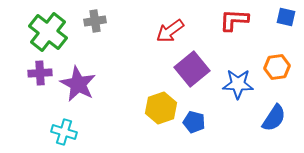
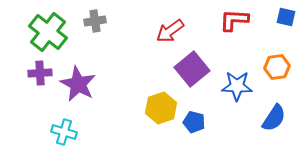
blue star: moved 1 px left, 2 px down
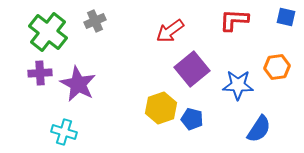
gray cross: rotated 15 degrees counterclockwise
blue star: moved 1 px right, 1 px up
blue semicircle: moved 15 px left, 11 px down
blue pentagon: moved 2 px left, 3 px up
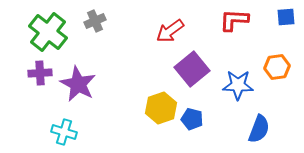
blue square: rotated 18 degrees counterclockwise
blue semicircle: rotated 12 degrees counterclockwise
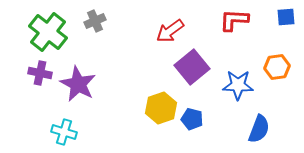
purple square: moved 2 px up
purple cross: rotated 15 degrees clockwise
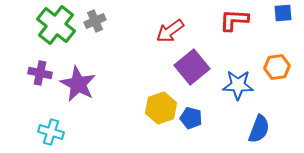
blue square: moved 3 px left, 4 px up
green cross: moved 8 px right, 7 px up
blue pentagon: moved 1 px left, 1 px up
cyan cross: moved 13 px left
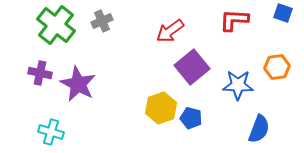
blue square: rotated 24 degrees clockwise
gray cross: moved 7 px right
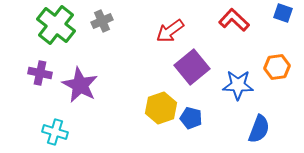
red L-shape: rotated 40 degrees clockwise
purple star: moved 2 px right, 1 px down
cyan cross: moved 4 px right
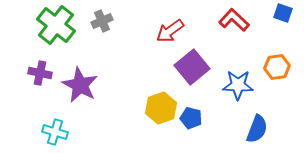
blue semicircle: moved 2 px left
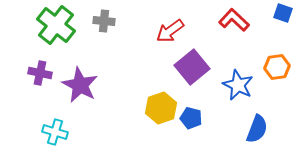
gray cross: moved 2 px right; rotated 30 degrees clockwise
blue star: rotated 24 degrees clockwise
